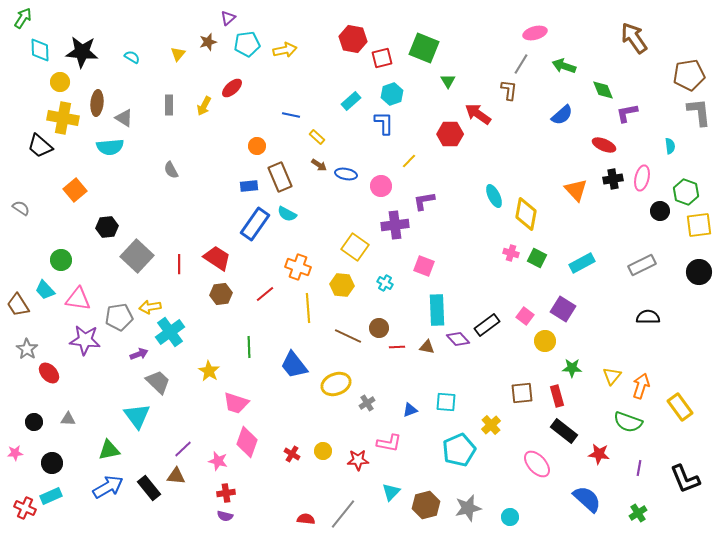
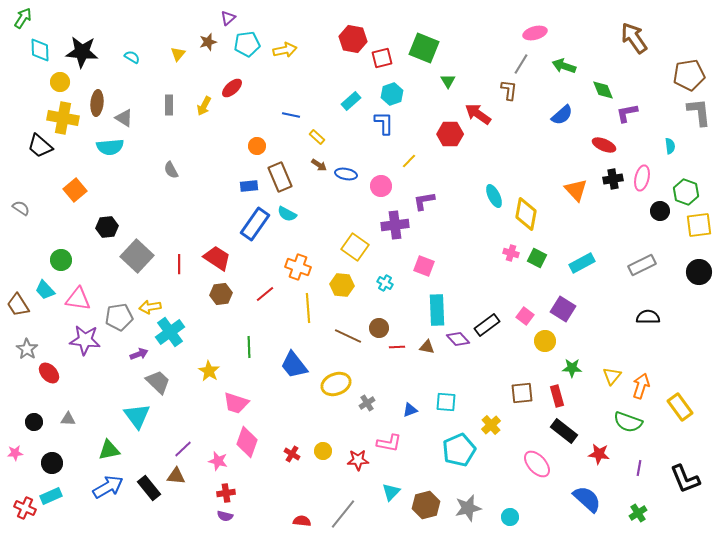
red semicircle at (306, 519): moved 4 px left, 2 px down
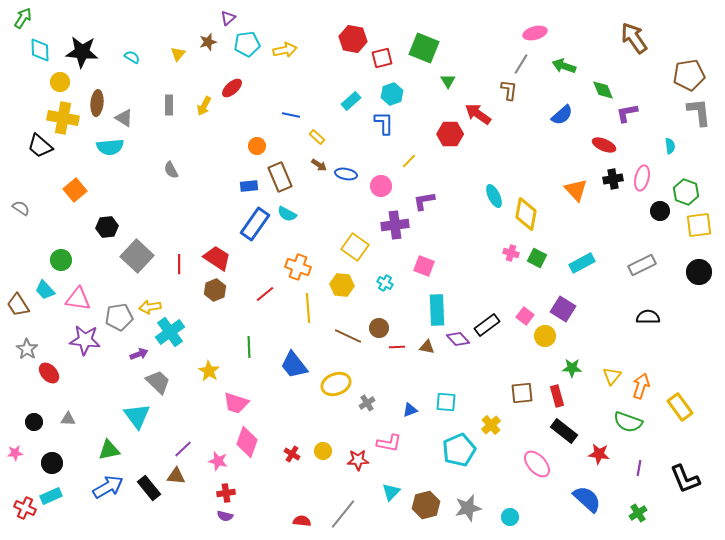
brown hexagon at (221, 294): moved 6 px left, 4 px up; rotated 15 degrees counterclockwise
yellow circle at (545, 341): moved 5 px up
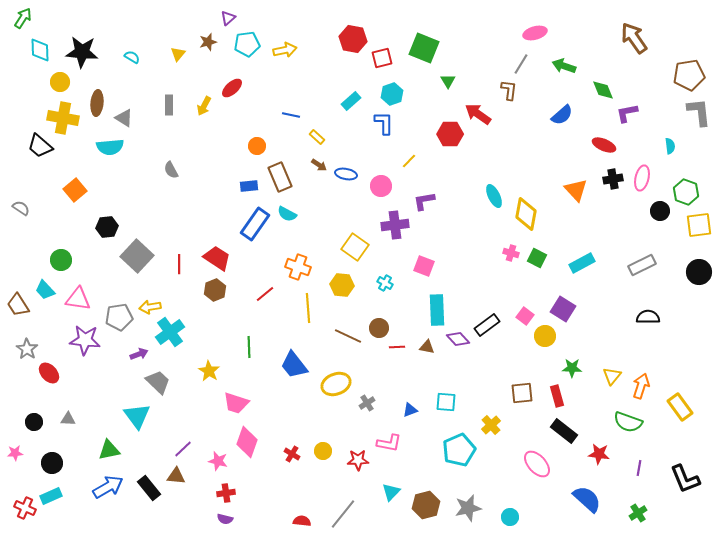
purple semicircle at (225, 516): moved 3 px down
